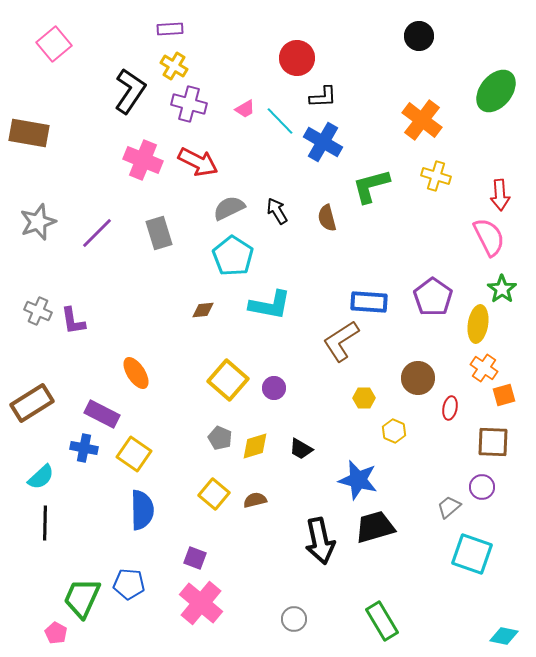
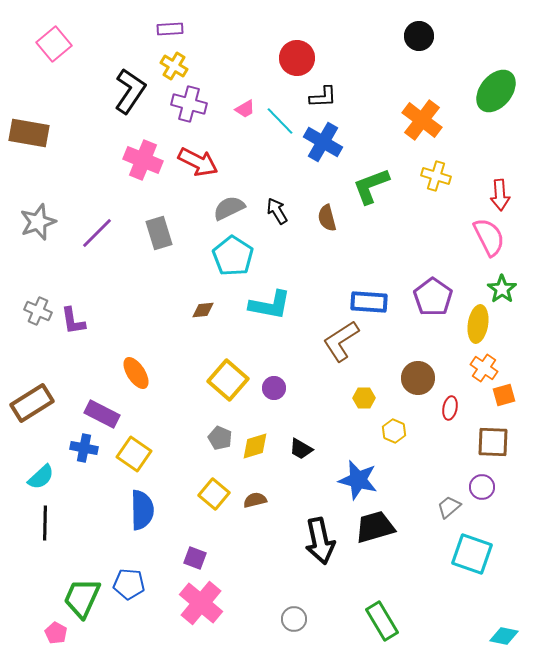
green L-shape at (371, 186): rotated 6 degrees counterclockwise
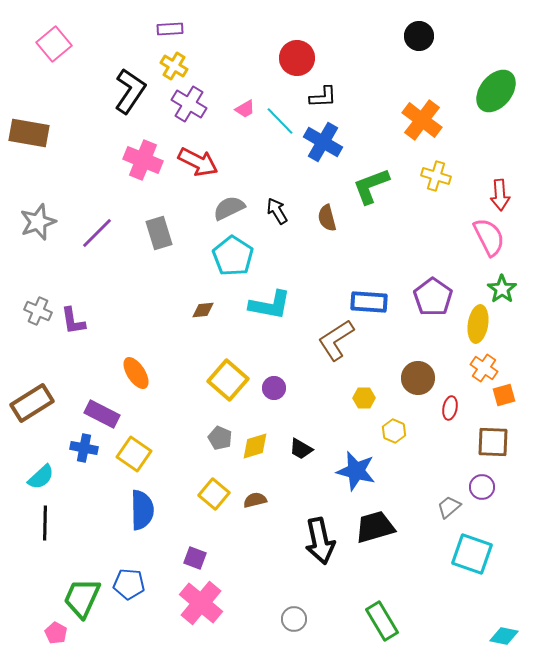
purple cross at (189, 104): rotated 16 degrees clockwise
brown L-shape at (341, 341): moved 5 px left, 1 px up
blue star at (358, 480): moved 2 px left, 9 px up
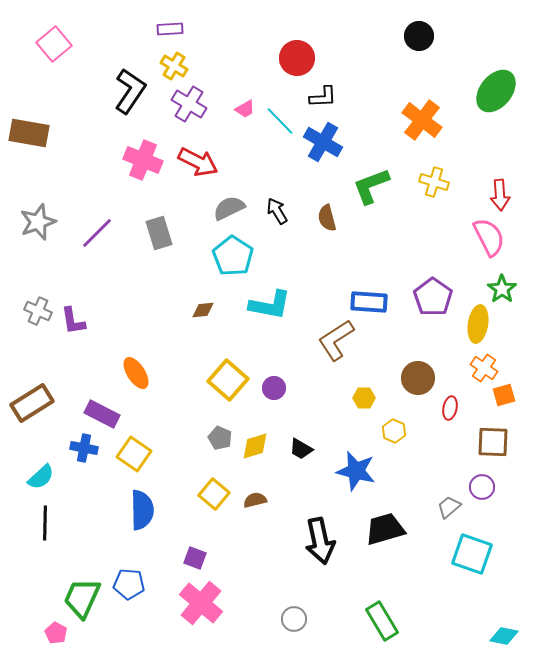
yellow cross at (436, 176): moved 2 px left, 6 px down
black trapezoid at (375, 527): moved 10 px right, 2 px down
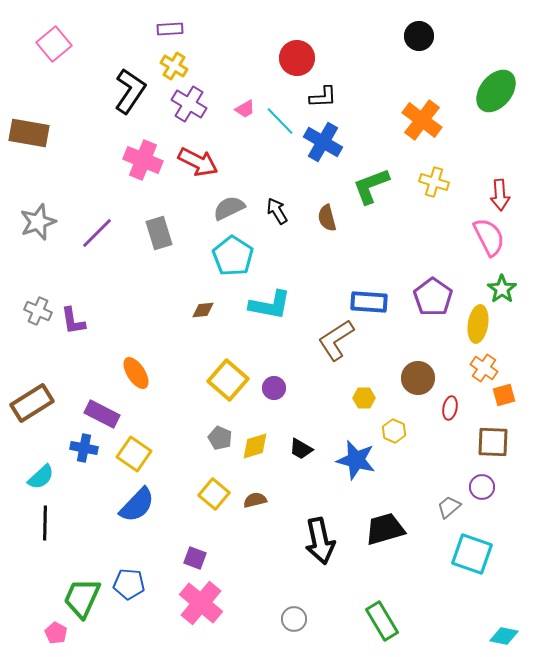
blue star at (356, 471): moved 11 px up
blue semicircle at (142, 510): moved 5 px left, 5 px up; rotated 45 degrees clockwise
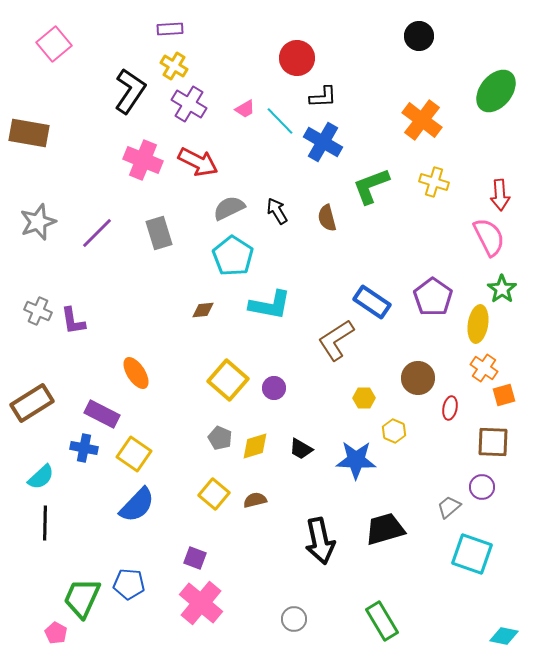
blue rectangle at (369, 302): moved 3 px right; rotated 30 degrees clockwise
blue star at (356, 460): rotated 12 degrees counterclockwise
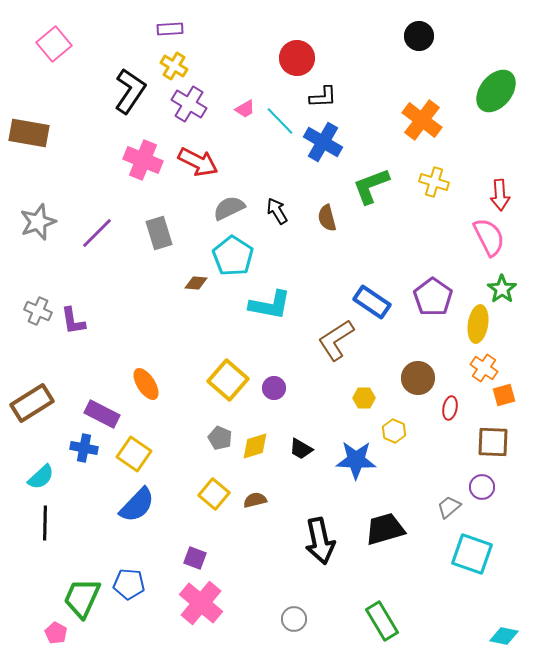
brown diamond at (203, 310): moved 7 px left, 27 px up; rotated 10 degrees clockwise
orange ellipse at (136, 373): moved 10 px right, 11 px down
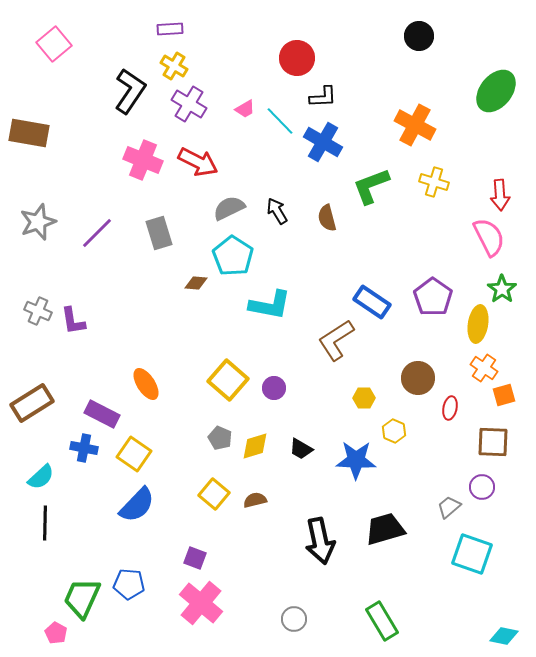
orange cross at (422, 120): moved 7 px left, 5 px down; rotated 9 degrees counterclockwise
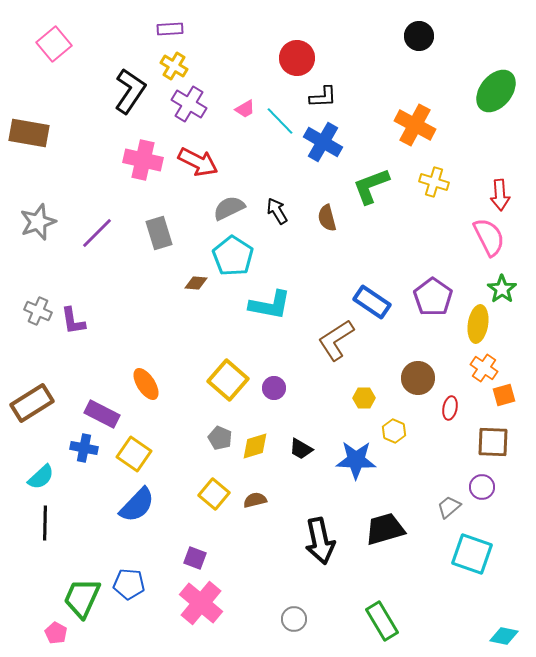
pink cross at (143, 160): rotated 9 degrees counterclockwise
